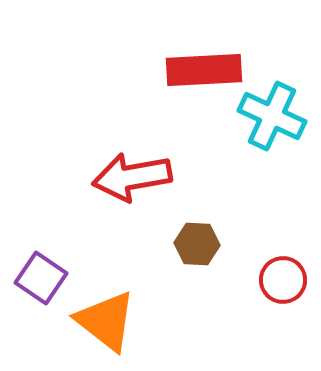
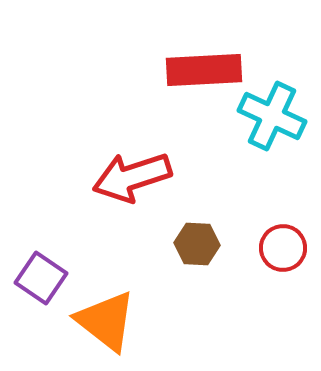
red arrow: rotated 8 degrees counterclockwise
red circle: moved 32 px up
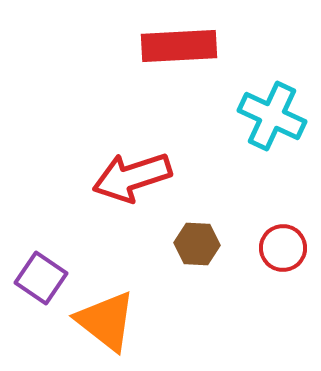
red rectangle: moved 25 px left, 24 px up
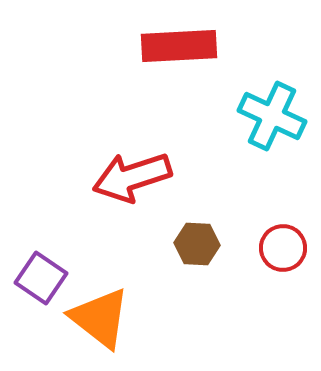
orange triangle: moved 6 px left, 3 px up
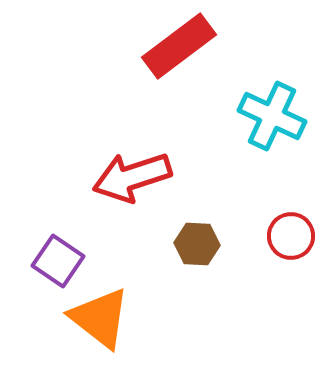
red rectangle: rotated 34 degrees counterclockwise
red circle: moved 8 px right, 12 px up
purple square: moved 17 px right, 17 px up
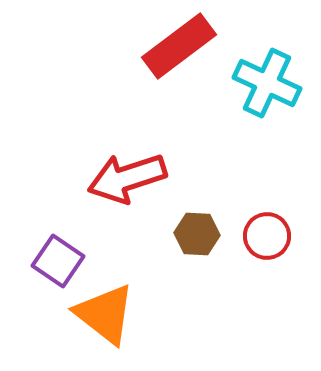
cyan cross: moved 5 px left, 33 px up
red arrow: moved 5 px left, 1 px down
red circle: moved 24 px left
brown hexagon: moved 10 px up
orange triangle: moved 5 px right, 4 px up
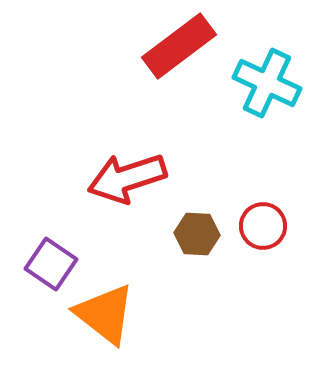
red circle: moved 4 px left, 10 px up
purple square: moved 7 px left, 3 px down
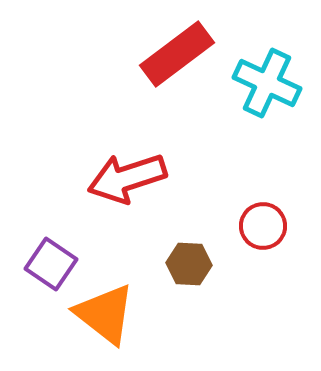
red rectangle: moved 2 px left, 8 px down
brown hexagon: moved 8 px left, 30 px down
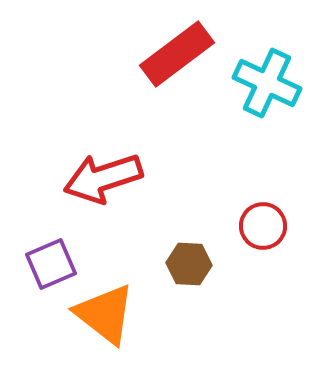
red arrow: moved 24 px left
purple square: rotated 33 degrees clockwise
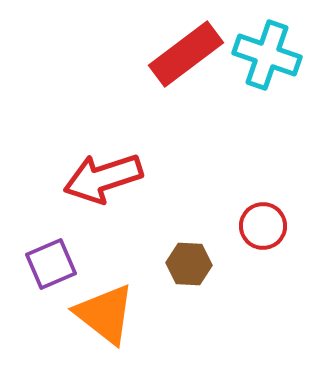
red rectangle: moved 9 px right
cyan cross: moved 28 px up; rotated 6 degrees counterclockwise
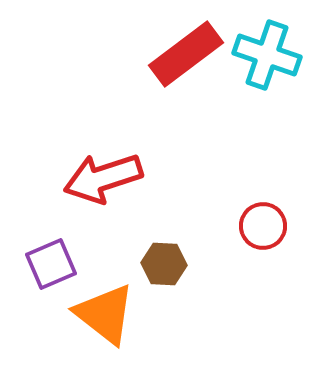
brown hexagon: moved 25 px left
